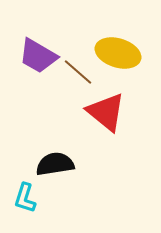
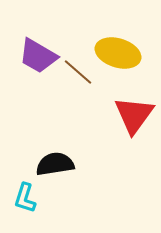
red triangle: moved 28 px right, 3 px down; rotated 27 degrees clockwise
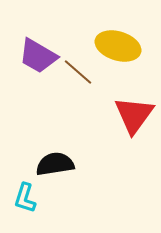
yellow ellipse: moved 7 px up
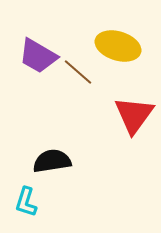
black semicircle: moved 3 px left, 3 px up
cyan L-shape: moved 1 px right, 4 px down
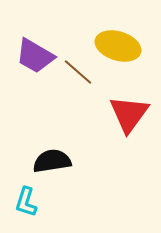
purple trapezoid: moved 3 px left
red triangle: moved 5 px left, 1 px up
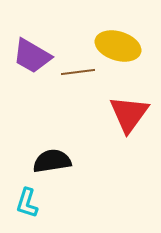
purple trapezoid: moved 3 px left
brown line: rotated 48 degrees counterclockwise
cyan L-shape: moved 1 px right, 1 px down
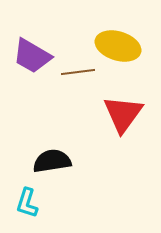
red triangle: moved 6 px left
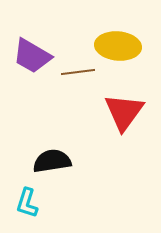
yellow ellipse: rotated 12 degrees counterclockwise
red triangle: moved 1 px right, 2 px up
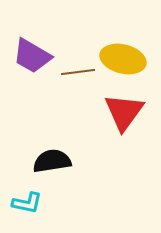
yellow ellipse: moved 5 px right, 13 px down; rotated 9 degrees clockwise
cyan L-shape: rotated 96 degrees counterclockwise
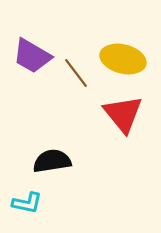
brown line: moved 2 px left, 1 px down; rotated 60 degrees clockwise
red triangle: moved 1 px left, 2 px down; rotated 15 degrees counterclockwise
